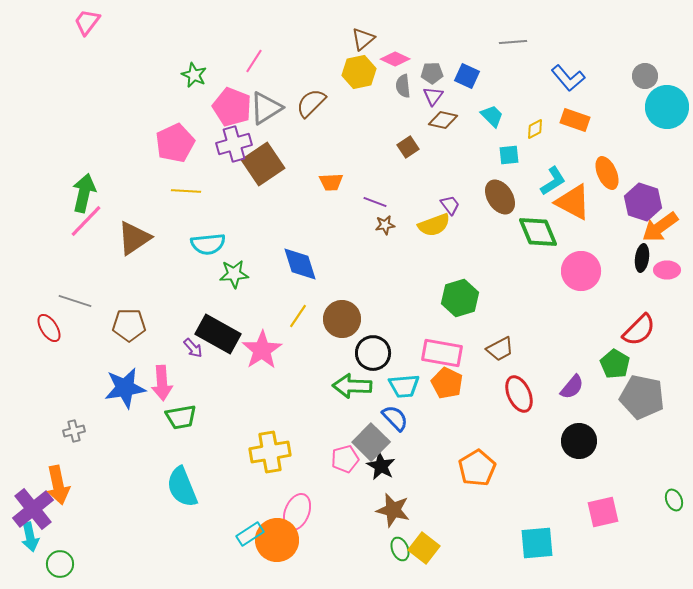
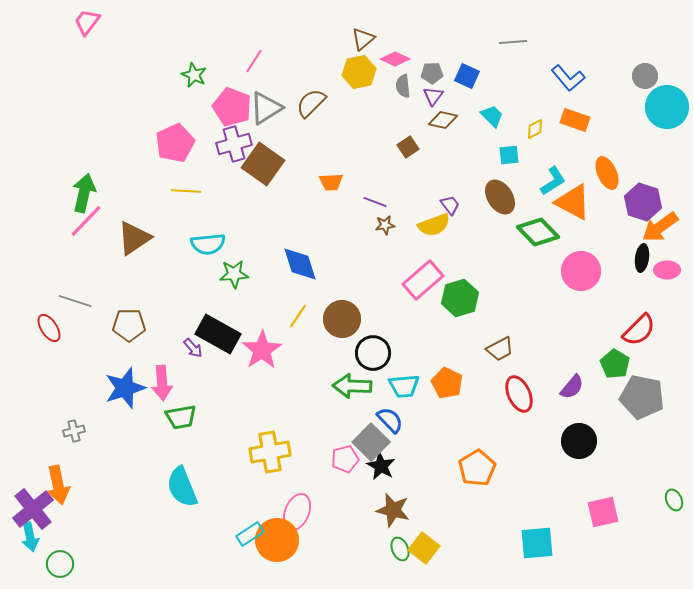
brown square at (263, 164): rotated 21 degrees counterclockwise
green diamond at (538, 232): rotated 21 degrees counterclockwise
pink rectangle at (442, 353): moved 19 px left, 73 px up; rotated 51 degrees counterclockwise
blue star at (125, 388): rotated 9 degrees counterclockwise
blue semicircle at (395, 418): moved 5 px left, 2 px down
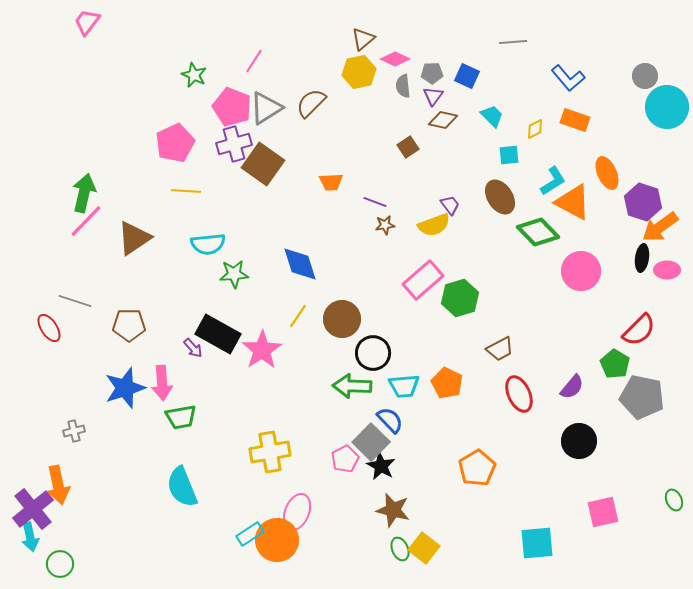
pink pentagon at (345, 459): rotated 12 degrees counterclockwise
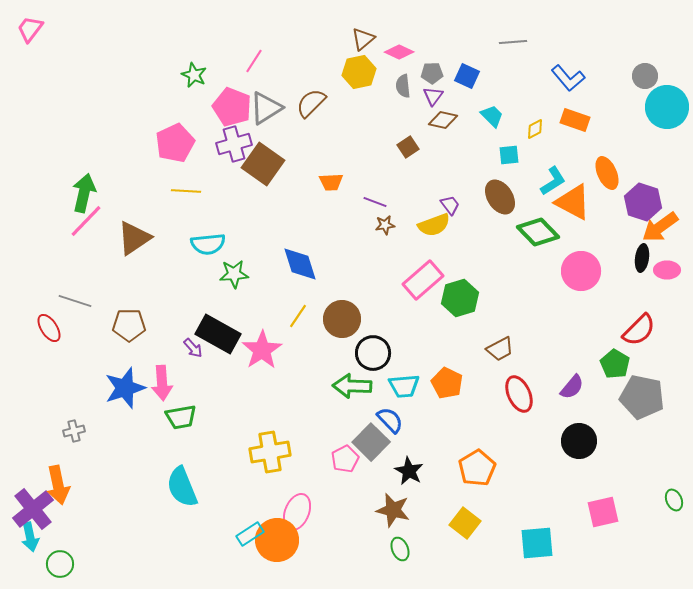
pink trapezoid at (87, 22): moved 57 px left, 7 px down
pink diamond at (395, 59): moved 4 px right, 7 px up
black star at (381, 466): moved 28 px right, 5 px down
yellow square at (424, 548): moved 41 px right, 25 px up
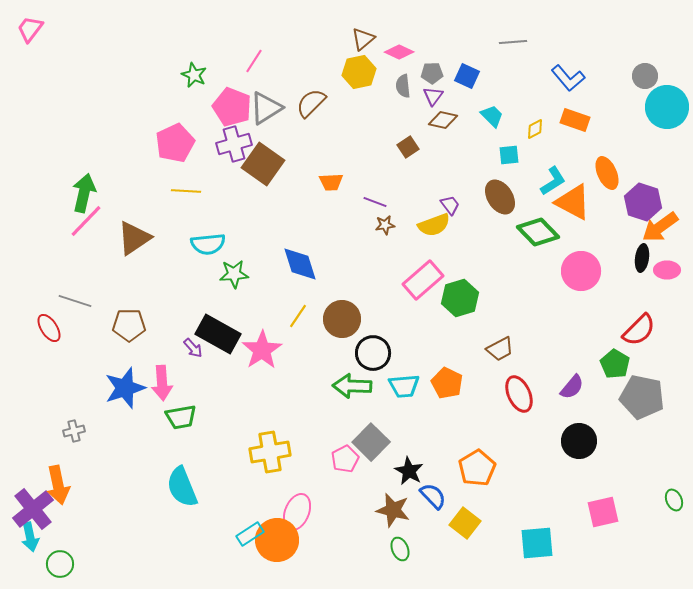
blue semicircle at (390, 420): moved 43 px right, 76 px down
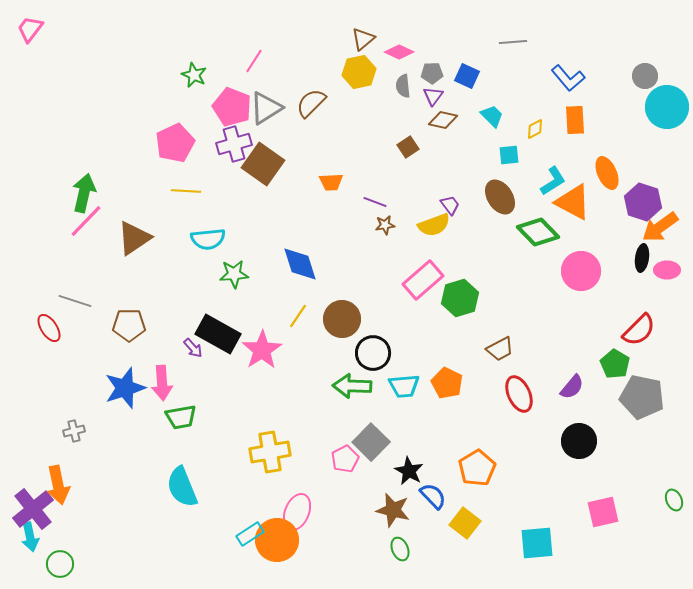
orange rectangle at (575, 120): rotated 68 degrees clockwise
cyan semicircle at (208, 244): moved 5 px up
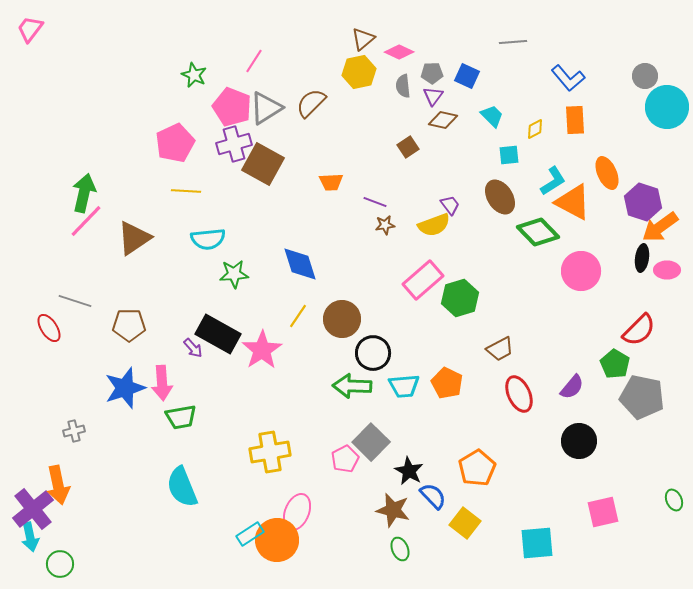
brown square at (263, 164): rotated 6 degrees counterclockwise
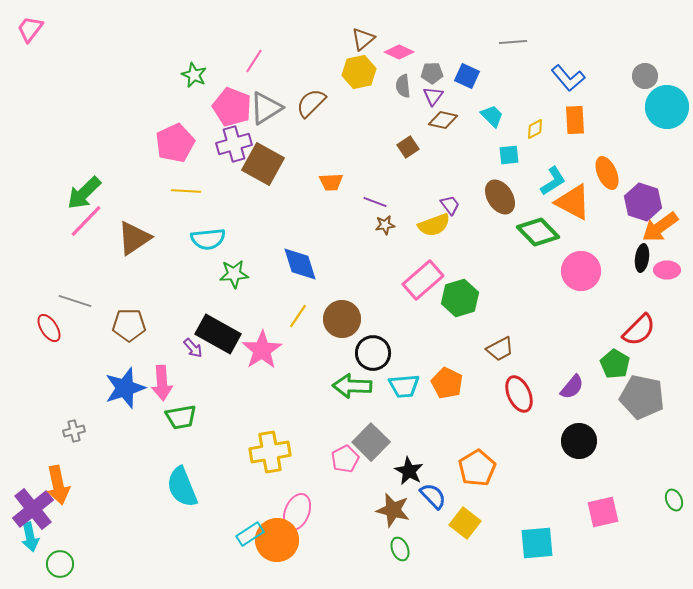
green arrow at (84, 193): rotated 147 degrees counterclockwise
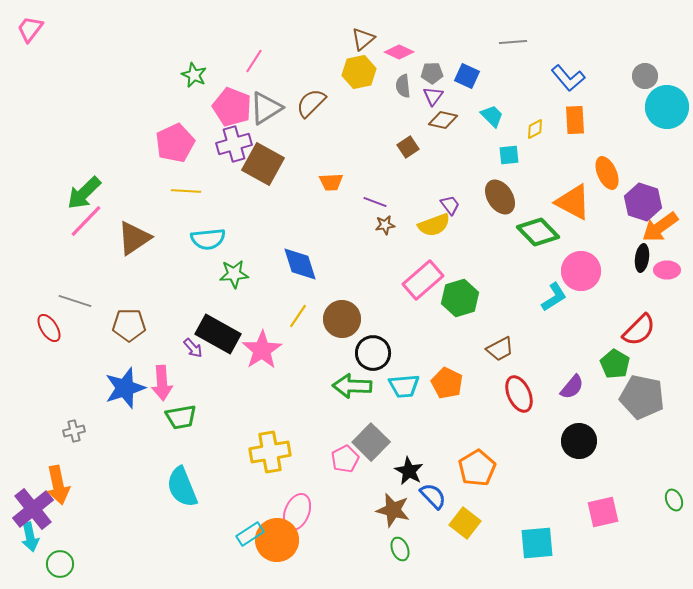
cyan L-shape at (553, 181): moved 1 px right, 116 px down
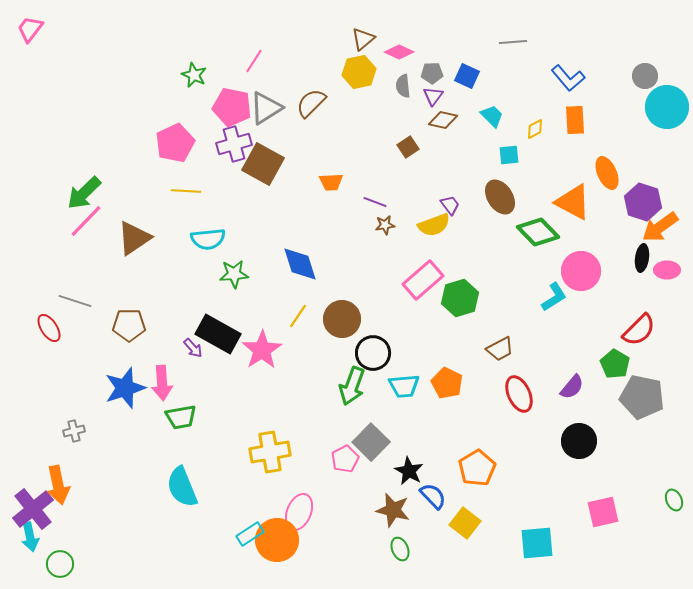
pink pentagon at (232, 107): rotated 9 degrees counterclockwise
green arrow at (352, 386): rotated 72 degrees counterclockwise
pink ellipse at (297, 512): moved 2 px right
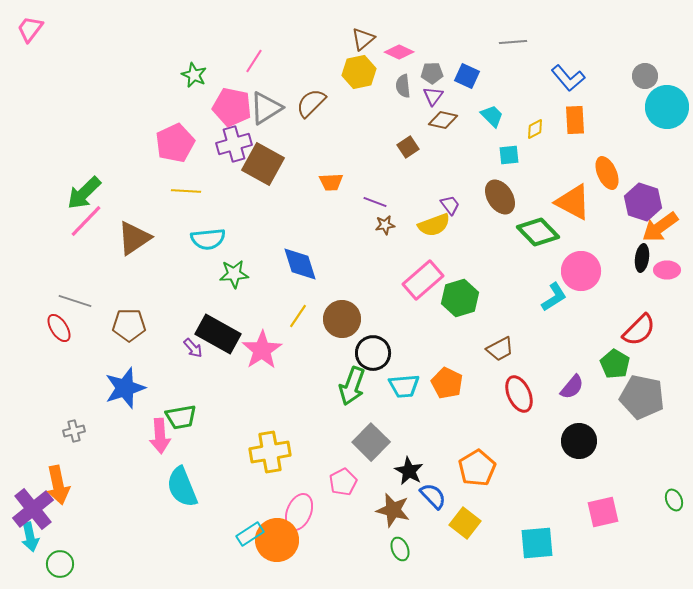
red ellipse at (49, 328): moved 10 px right
pink arrow at (162, 383): moved 2 px left, 53 px down
pink pentagon at (345, 459): moved 2 px left, 23 px down
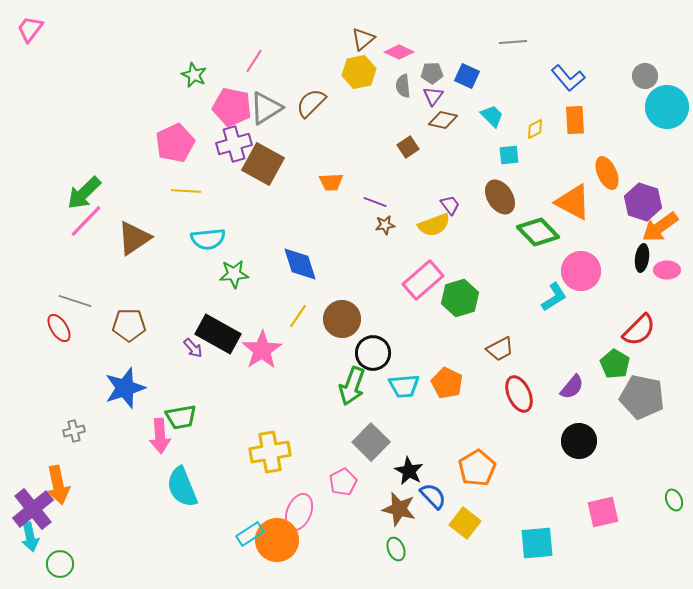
brown star at (393, 510): moved 6 px right, 1 px up
green ellipse at (400, 549): moved 4 px left
